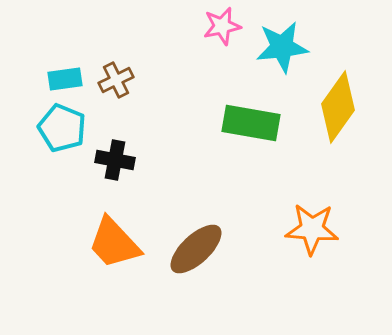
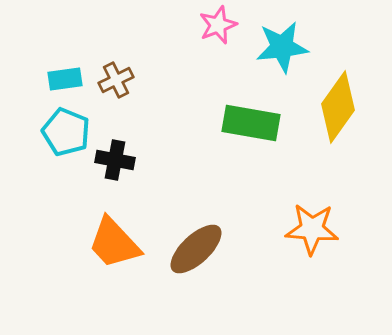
pink star: moved 4 px left, 1 px up; rotated 9 degrees counterclockwise
cyan pentagon: moved 4 px right, 4 px down
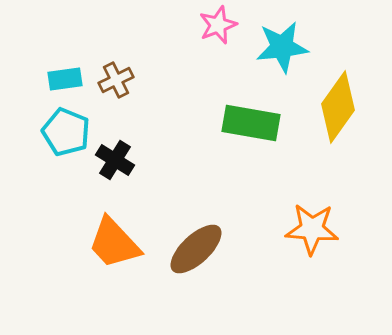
black cross: rotated 21 degrees clockwise
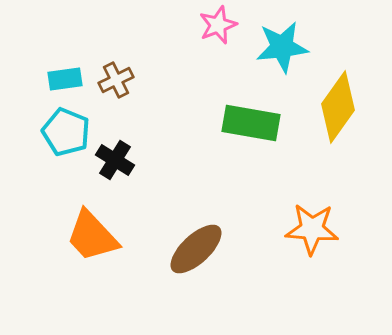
orange trapezoid: moved 22 px left, 7 px up
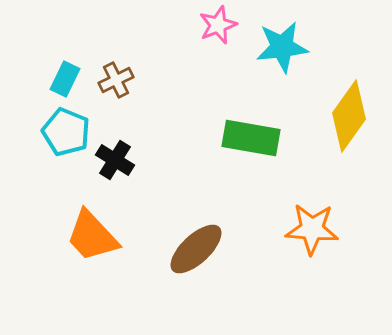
cyan rectangle: rotated 56 degrees counterclockwise
yellow diamond: moved 11 px right, 9 px down
green rectangle: moved 15 px down
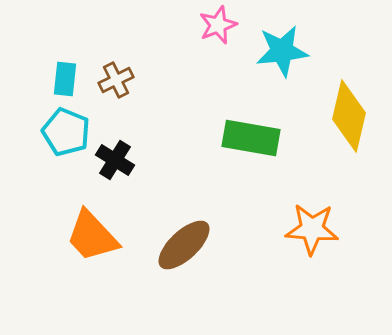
cyan star: moved 4 px down
cyan rectangle: rotated 20 degrees counterclockwise
yellow diamond: rotated 22 degrees counterclockwise
brown ellipse: moved 12 px left, 4 px up
